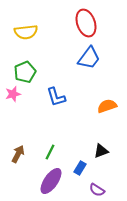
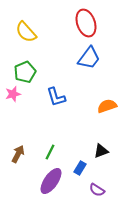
yellow semicircle: rotated 55 degrees clockwise
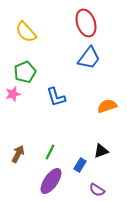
blue rectangle: moved 3 px up
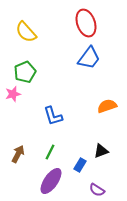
blue L-shape: moved 3 px left, 19 px down
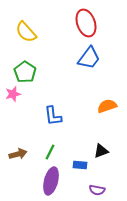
green pentagon: rotated 15 degrees counterclockwise
blue L-shape: rotated 10 degrees clockwise
brown arrow: rotated 48 degrees clockwise
blue rectangle: rotated 64 degrees clockwise
purple ellipse: rotated 20 degrees counterclockwise
purple semicircle: rotated 21 degrees counterclockwise
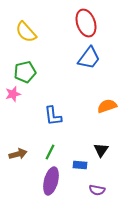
green pentagon: rotated 25 degrees clockwise
black triangle: moved 1 px up; rotated 35 degrees counterclockwise
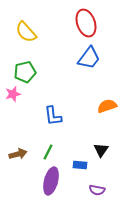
green line: moved 2 px left
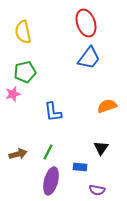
yellow semicircle: moved 3 px left; rotated 30 degrees clockwise
blue L-shape: moved 4 px up
black triangle: moved 2 px up
blue rectangle: moved 2 px down
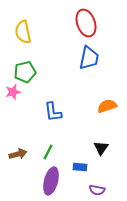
blue trapezoid: rotated 25 degrees counterclockwise
pink star: moved 2 px up
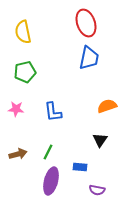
pink star: moved 3 px right, 17 px down; rotated 21 degrees clockwise
black triangle: moved 1 px left, 8 px up
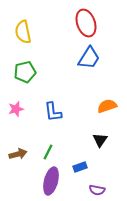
blue trapezoid: rotated 20 degrees clockwise
pink star: rotated 21 degrees counterclockwise
blue rectangle: rotated 24 degrees counterclockwise
